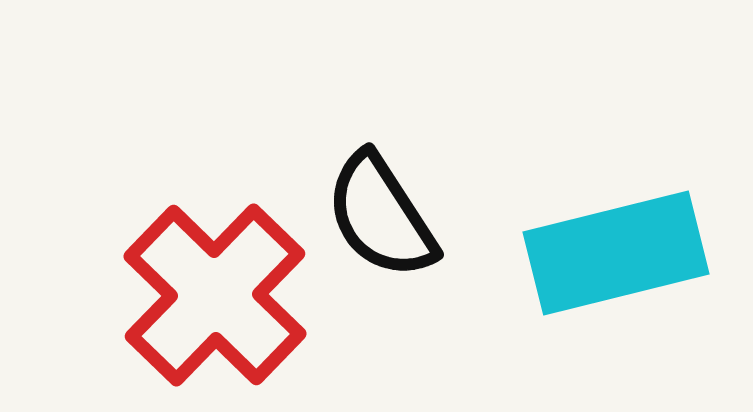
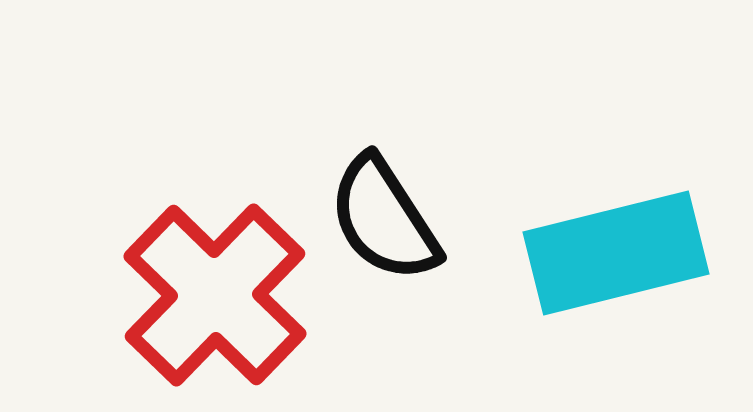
black semicircle: moved 3 px right, 3 px down
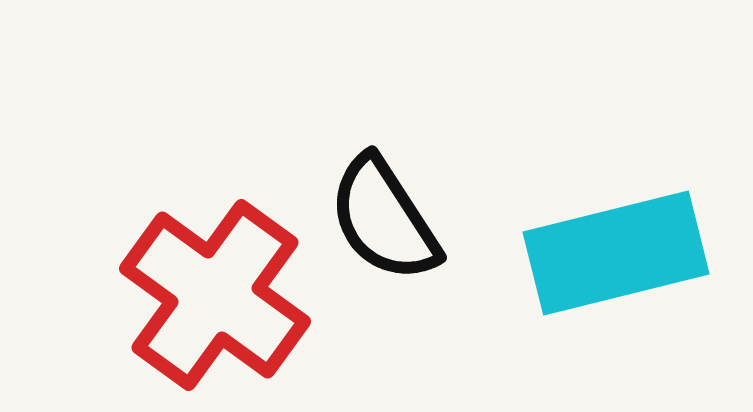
red cross: rotated 8 degrees counterclockwise
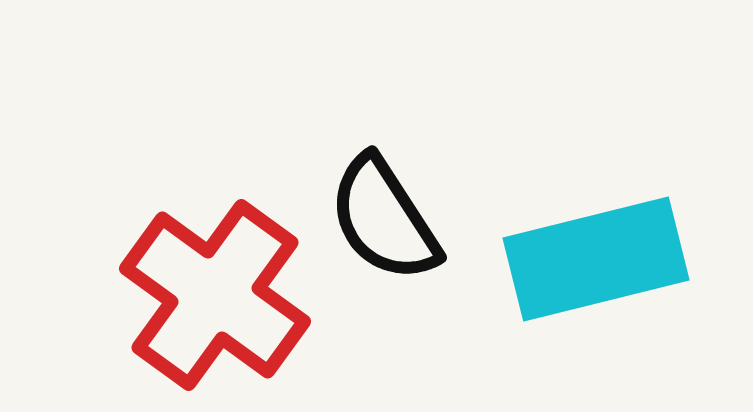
cyan rectangle: moved 20 px left, 6 px down
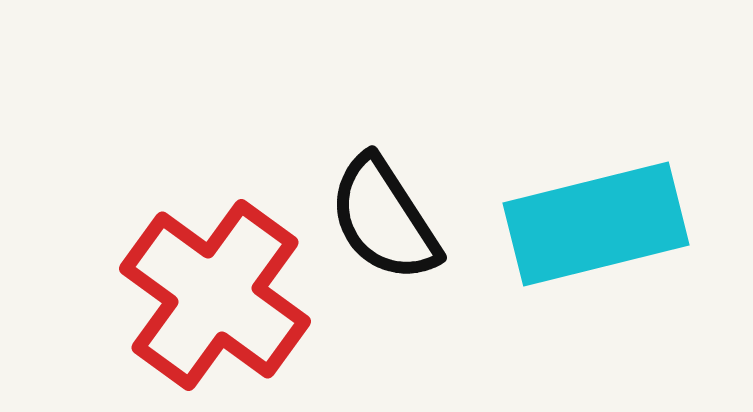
cyan rectangle: moved 35 px up
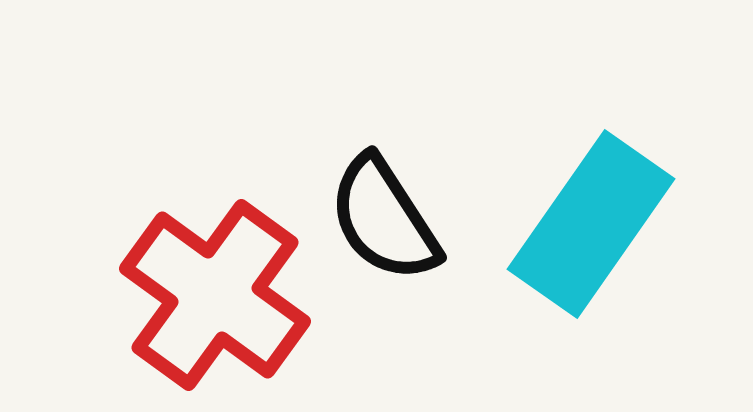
cyan rectangle: moved 5 px left; rotated 41 degrees counterclockwise
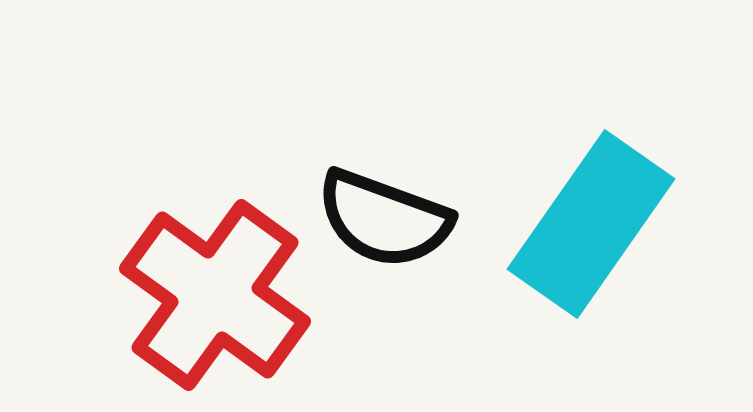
black semicircle: rotated 37 degrees counterclockwise
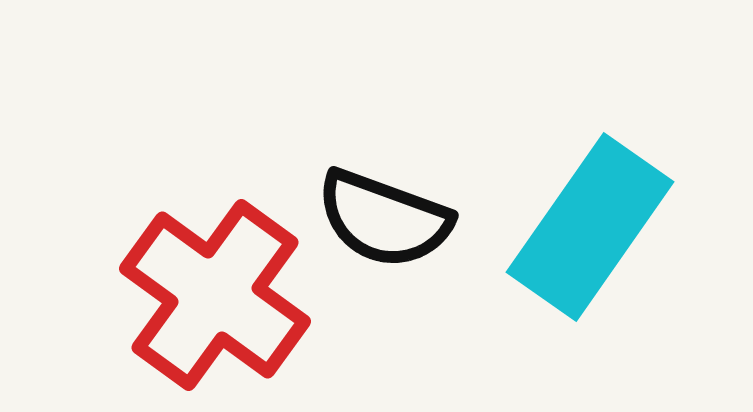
cyan rectangle: moved 1 px left, 3 px down
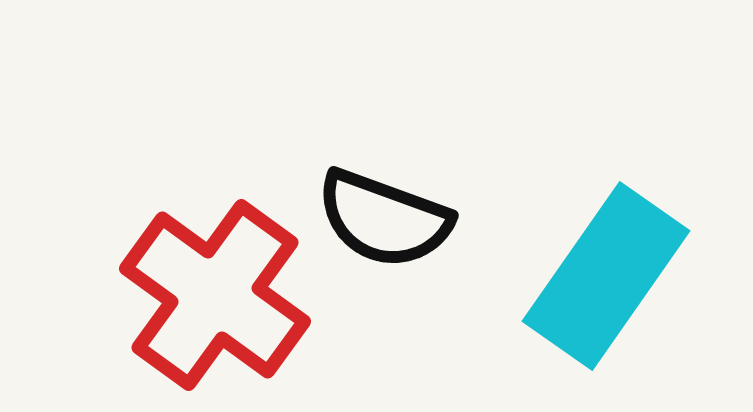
cyan rectangle: moved 16 px right, 49 px down
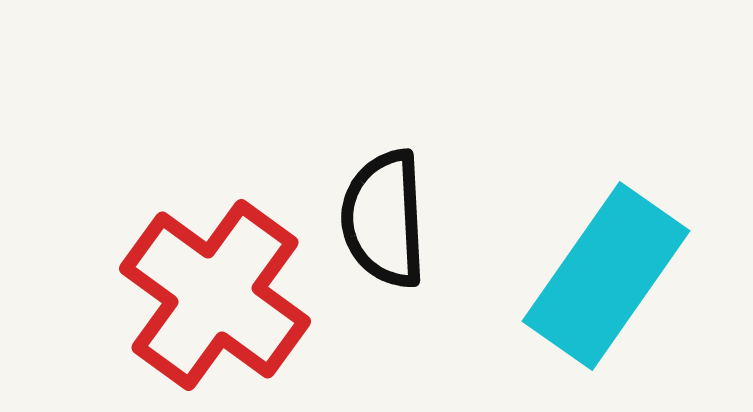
black semicircle: rotated 67 degrees clockwise
